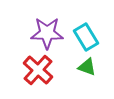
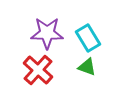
cyan rectangle: moved 2 px right, 1 px down
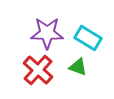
cyan rectangle: rotated 28 degrees counterclockwise
green triangle: moved 9 px left
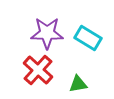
green triangle: moved 17 px down; rotated 30 degrees counterclockwise
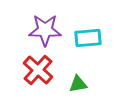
purple star: moved 2 px left, 3 px up
cyan rectangle: rotated 36 degrees counterclockwise
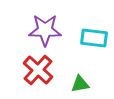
cyan rectangle: moved 6 px right; rotated 12 degrees clockwise
green triangle: moved 2 px right
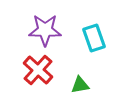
cyan rectangle: rotated 64 degrees clockwise
green triangle: moved 1 px down
